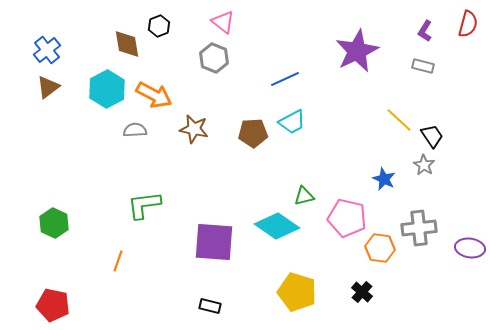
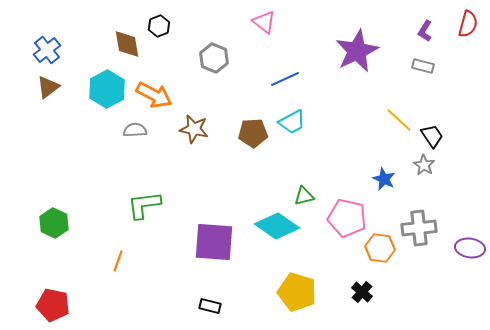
pink triangle: moved 41 px right
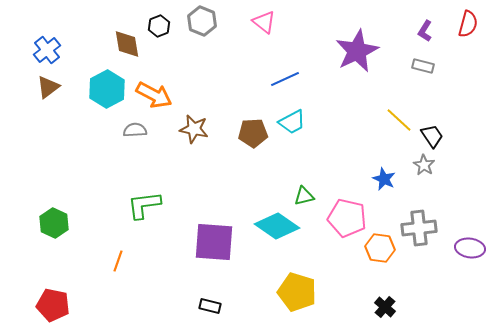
gray hexagon: moved 12 px left, 37 px up
black cross: moved 23 px right, 15 px down
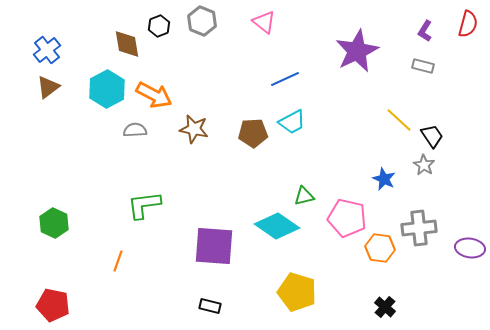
purple square: moved 4 px down
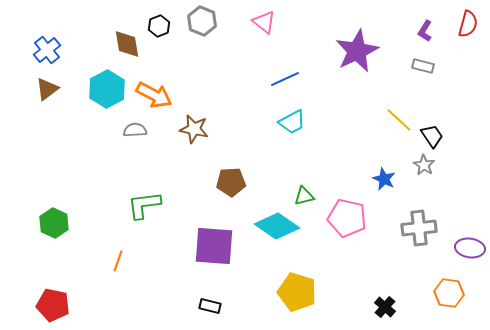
brown triangle: moved 1 px left, 2 px down
brown pentagon: moved 22 px left, 49 px down
orange hexagon: moved 69 px right, 45 px down
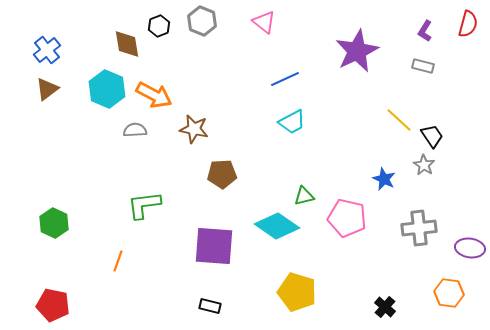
cyan hexagon: rotated 9 degrees counterclockwise
brown pentagon: moved 9 px left, 8 px up
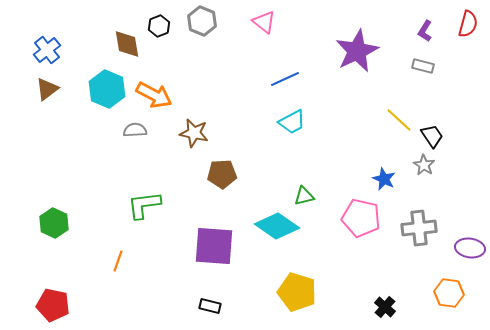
brown star: moved 4 px down
pink pentagon: moved 14 px right
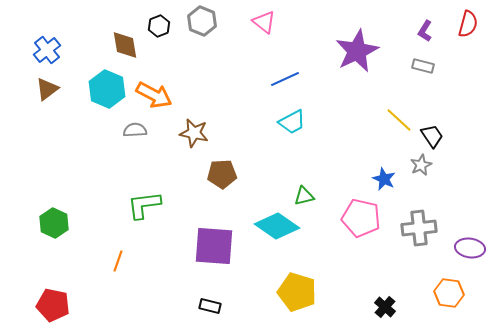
brown diamond: moved 2 px left, 1 px down
gray star: moved 3 px left; rotated 15 degrees clockwise
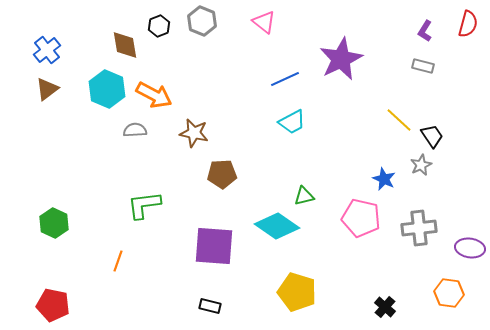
purple star: moved 16 px left, 8 px down
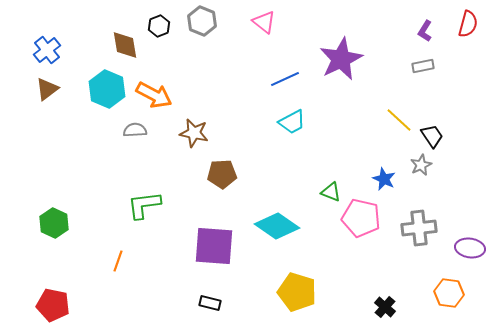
gray rectangle: rotated 25 degrees counterclockwise
green triangle: moved 27 px right, 4 px up; rotated 35 degrees clockwise
black rectangle: moved 3 px up
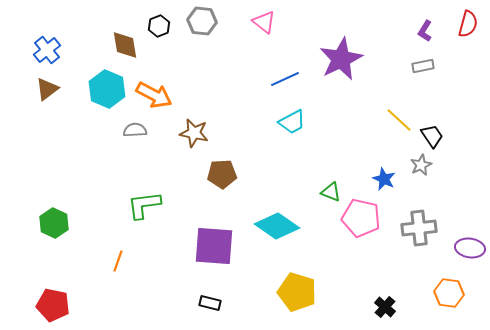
gray hexagon: rotated 16 degrees counterclockwise
